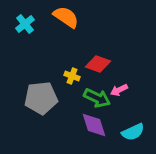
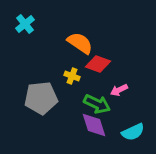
orange semicircle: moved 14 px right, 26 px down
green arrow: moved 6 px down
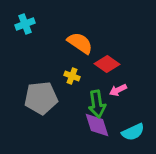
cyan cross: rotated 18 degrees clockwise
red diamond: moved 9 px right; rotated 15 degrees clockwise
pink arrow: moved 1 px left
green arrow: rotated 56 degrees clockwise
purple diamond: moved 3 px right
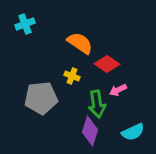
purple diamond: moved 7 px left, 6 px down; rotated 36 degrees clockwise
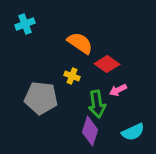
gray pentagon: rotated 12 degrees clockwise
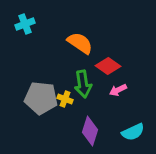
red diamond: moved 1 px right, 2 px down
yellow cross: moved 7 px left, 23 px down
green arrow: moved 14 px left, 20 px up
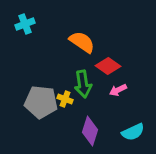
orange semicircle: moved 2 px right, 1 px up
gray pentagon: moved 4 px down
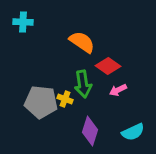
cyan cross: moved 2 px left, 2 px up; rotated 24 degrees clockwise
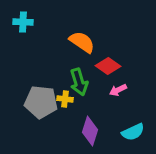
green arrow: moved 4 px left, 2 px up; rotated 8 degrees counterclockwise
yellow cross: rotated 14 degrees counterclockwise
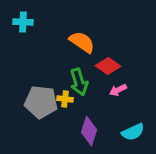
purple diamond: moved 1 px left
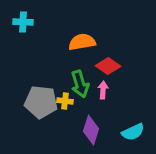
orange semicircle: rotated 44 degrees counterclockwise
green arrow: moved 1 px right, 2 px down
pink arrow: moved 15 px left; rotated 120 degrees clockwise
yellow cross: moved 2 px down
purple diamond: moved 2 px right, 1 px up
